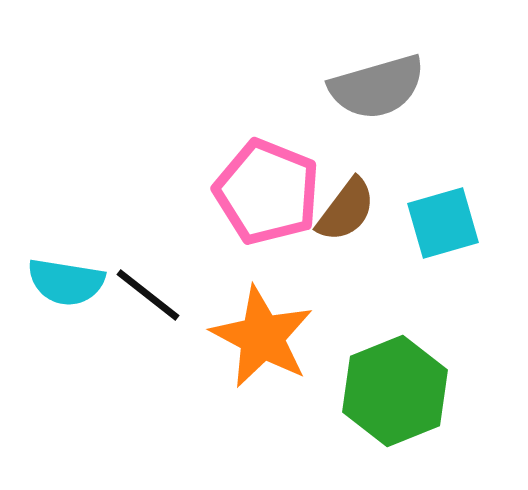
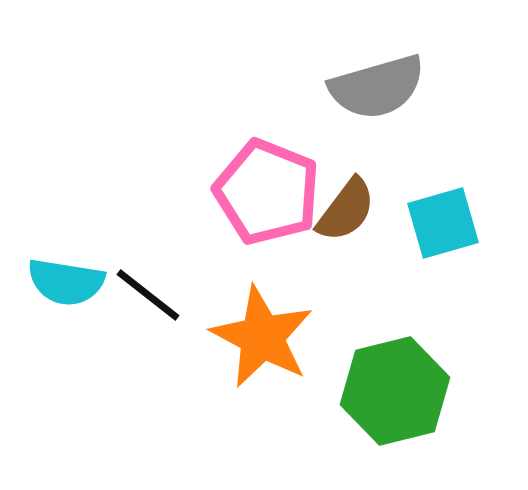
green hexagon: rotated 8 degrees clockwise
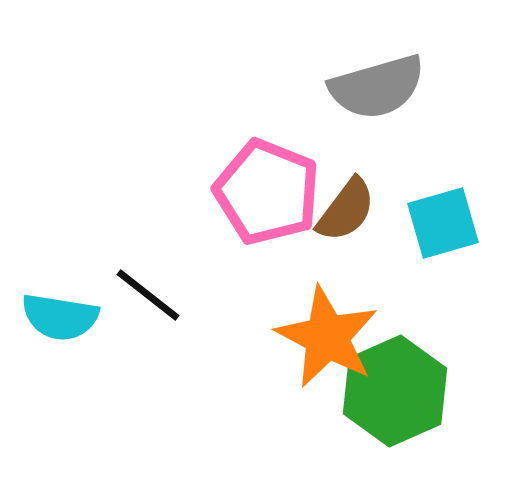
cyan semicircle: moved 6 px left, 35 px down
orange star: moved 65 px right
green hexagon: rotated 10 degrees counterclockwise
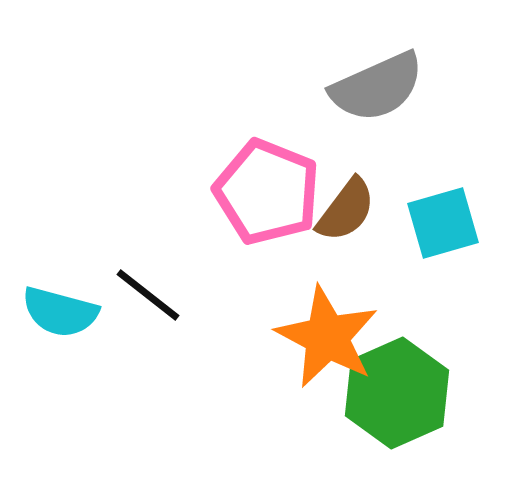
gray semicircle: rotated 8 degrees counterclockwise
cyan semicircle: moved 5 px up; rotated 6 degrees clockwise
green hexagon: moved 2 px right, 2 px down
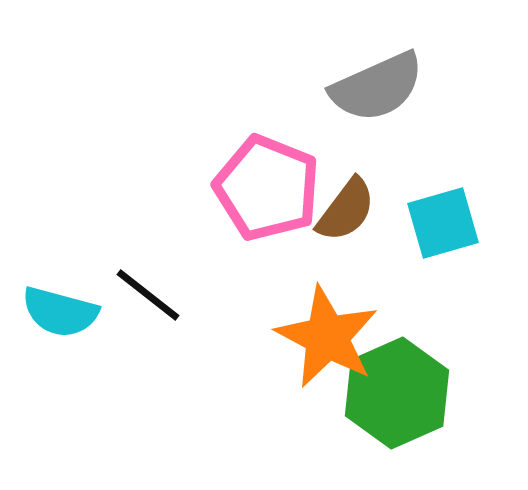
pink pentagon: moved 4 px up
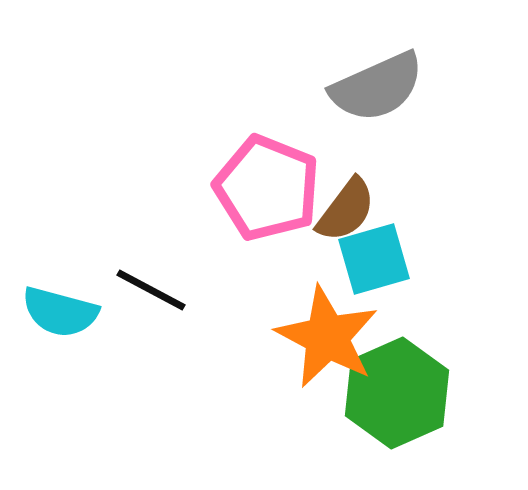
cyan square: moved 69 px left, 36 px down
black line: moved 3 px right, 5 px up; rotated 10 degrees counterclockwise
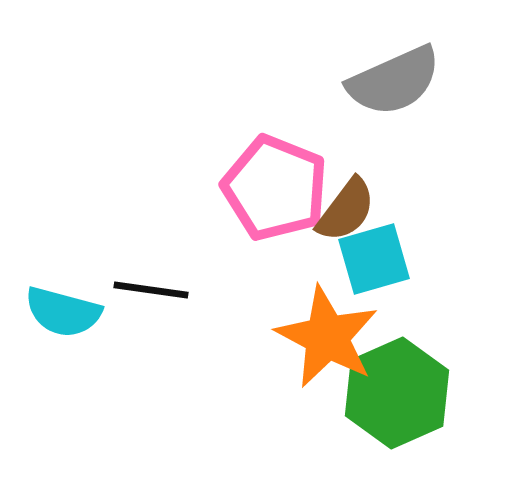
gray semicircle: moved 17 px right, 6 px up
pink pentagon: moved 8 px right
black line: rotated 20 degrees counterclockwise
cyan semicircle: moved 3 px right
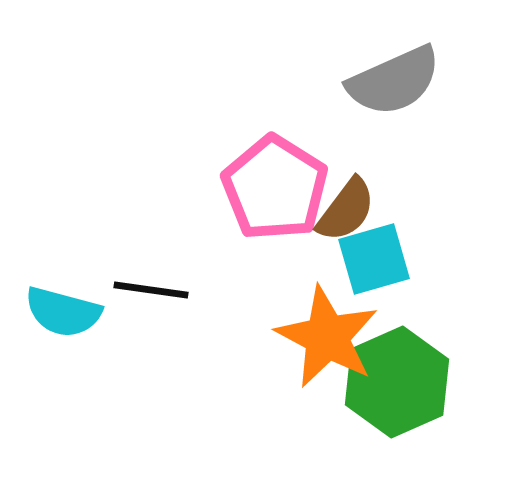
pink pentagon: rotated 10 degrees clockwise
green hexagon: moved 11 px up
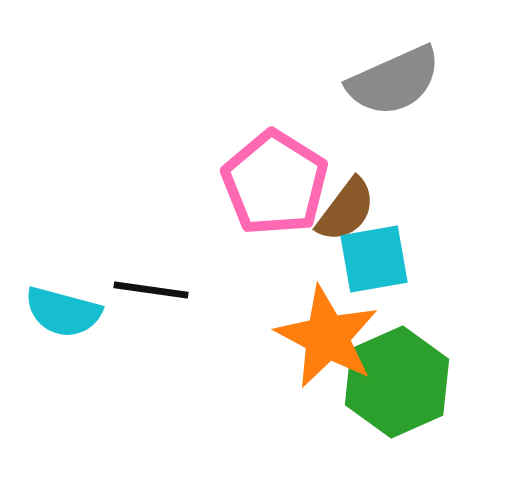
pink pentagon: moved 5 px up
cyan square: rotated 6 degrees clockwise
